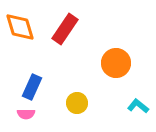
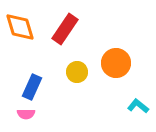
yellow circle: moved 31 px up
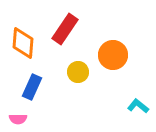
orange diamond: moved 3 px right, 16 px down; rotated 20 degrees clockwise
orange circle: moved 3 px left, 8 px up
yellow circle: moved 1 px right
pink semicircle: moved 8 px left, 5 px down
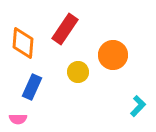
cyan L-shape: rotated 95 degrees clockwise
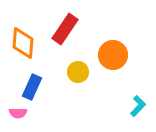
pink semicircle: moved 6 px up
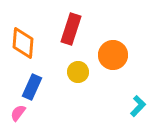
red rectangle: moved 6 px right; rotated 16 degrees counterclockwise
pink semicircle: rotated 126 degrees clockwise
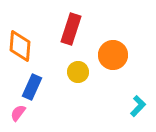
orange diamond: moved 3 px left, 3 px down
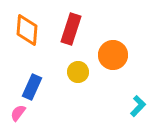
orange diamond: moved 7 px right, 16 px up
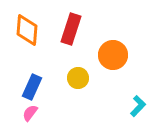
yellow circle: moved 6 px down
pink semicircle: moved 12 px right
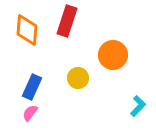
red rectangle: moved 4 px left, 8 px up
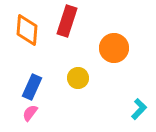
orange circle: moved 1 px right, 7 px up
cyan L-shape: moved 1 px right, 3 px down
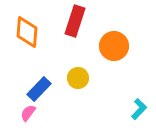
red rectangle: moved 8 px right
orange diamond: moved 2 px down
orange circle: moved 2 px up
blue rectangle: moved 7 px right, 2 px down; rotated 20 degrees clockwise
pink semicircle: moved 2 px left
